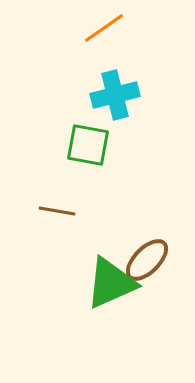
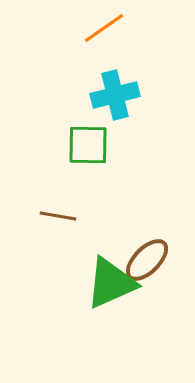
green square: rotated 9 degrees counterclockwise
brown line: moved 1 px right, 5 px down
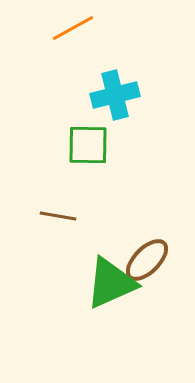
orange line: moved 31 px left; rotated 6 degrees clockwise
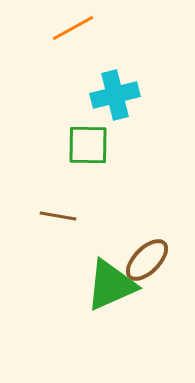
green triangle: moved 2 px down
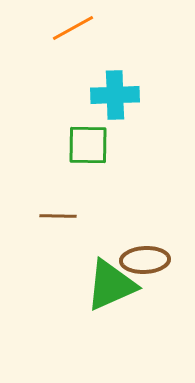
cyan cross: rotated 12 degrees clockwise
brown line: rotated 9 degrees counterclockwise
brown ellipse: moved 2 px left; rotated 42 degrees clockwise
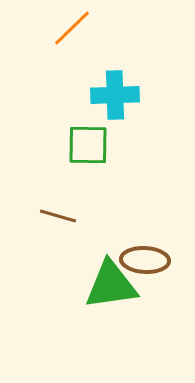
orange line: moved 1 px left; rotated 15 degrees counterclockwise
brown line: rotated 15 degrees clockwise
brown ellipse: rotated 6 degrees clockwise
green triangle: rotated 16 degrees clockwise
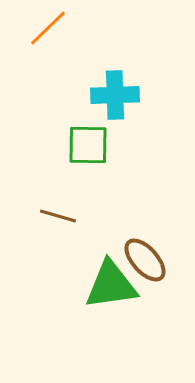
orange line: moved 24 px left
brown ellipse: rotated 45 degrees clockwise
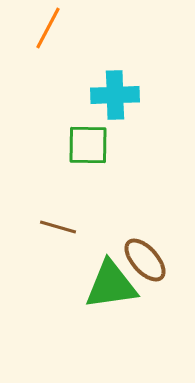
orange line: rotated 18 degrees counterclockwise
brown line: moved 11 px down
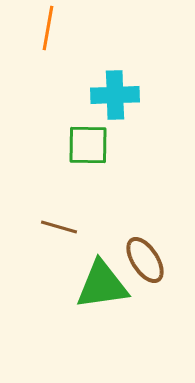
orange line: rotated 18 degrees counterclockwise
brown line: moved 1 px right
brown ellipse: rotated 9 degrees clockwise
green triangle: moved 9 px left
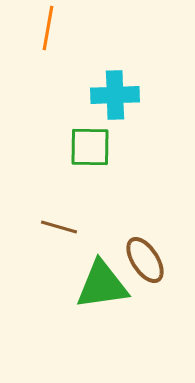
green square: moved 2 px right, 2 px down
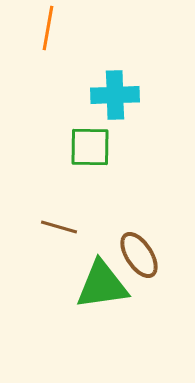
brown ellipse: moved 6 px left, 5 px up
